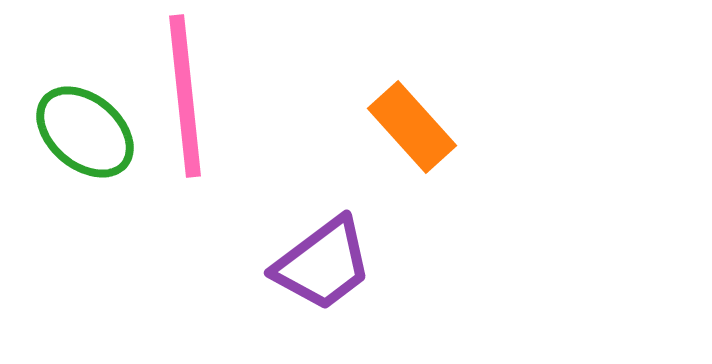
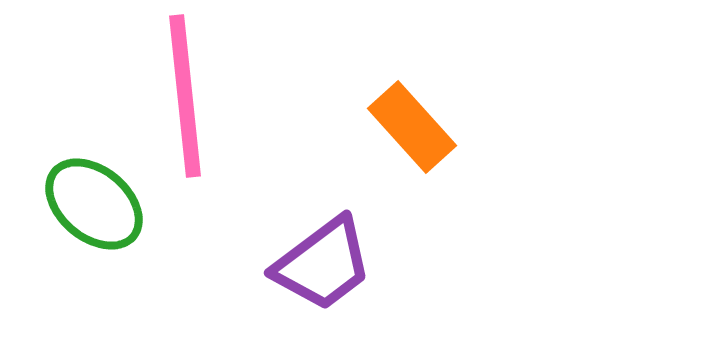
green ellipse: moved 9 px right, 72 px down
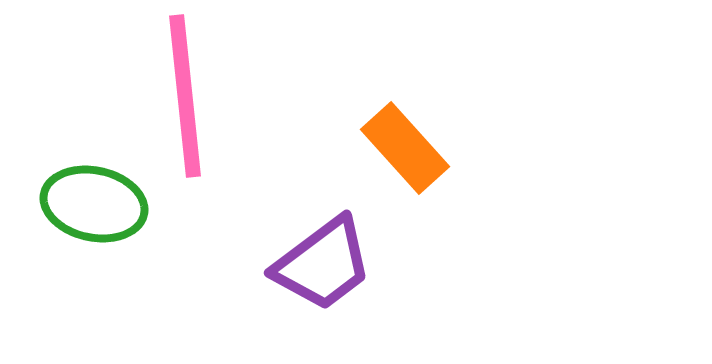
orange rectangle: moved 7 px left, 21 px down
green ellipse: rotated 28 degrees counterclockwise
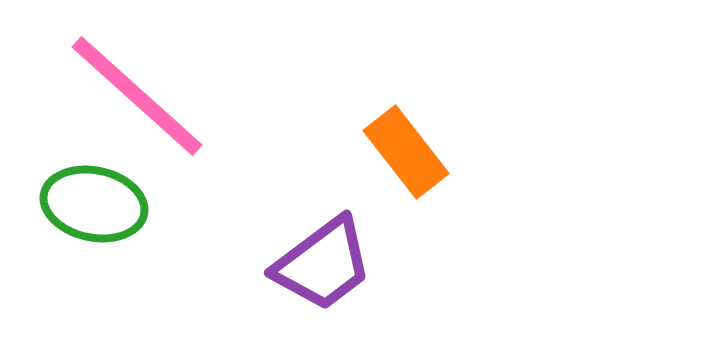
pink line: moved 48 px left; rotated 42 degrees counterclockwise
orange rectangle: moved 1 px right, 4 px down; rotated 4 degrees clockwise
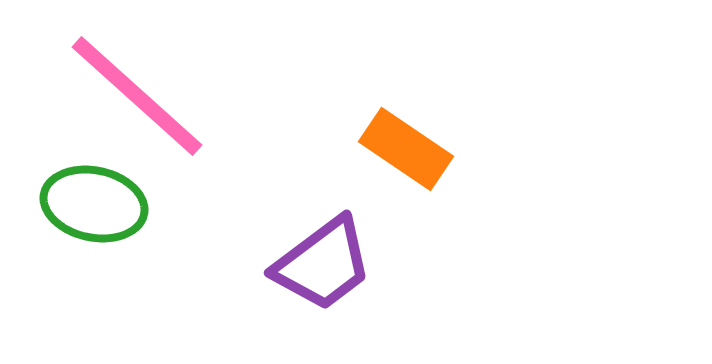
orange rectangle: moved 3 px up; rotated 18 degrees counterclockwise
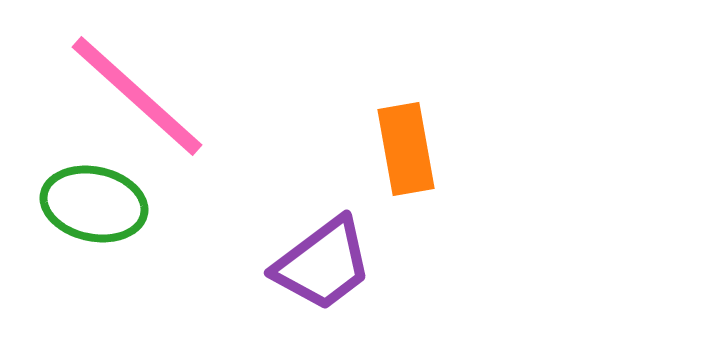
orange rectangle: rotated 46 degrees clockwise
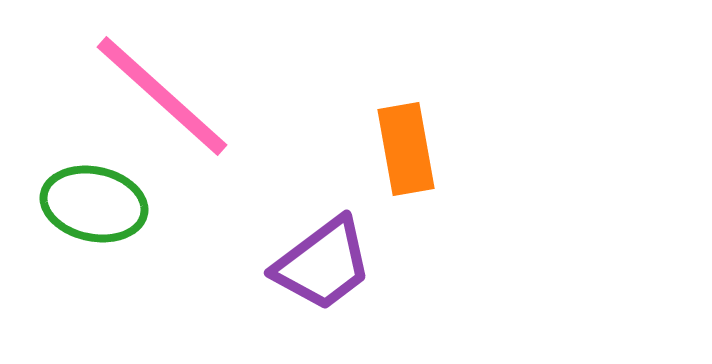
pink line: moved 25 px right
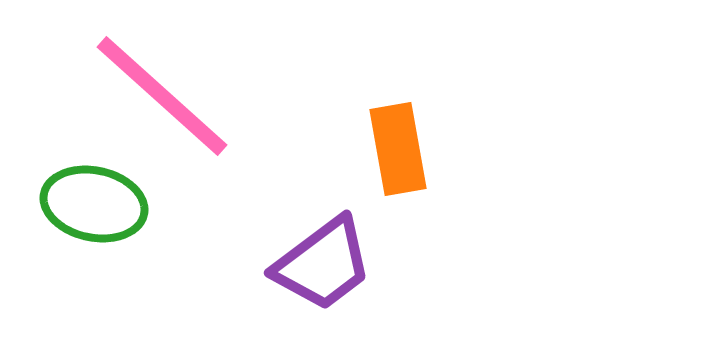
orange rectangle: moved 8 px left
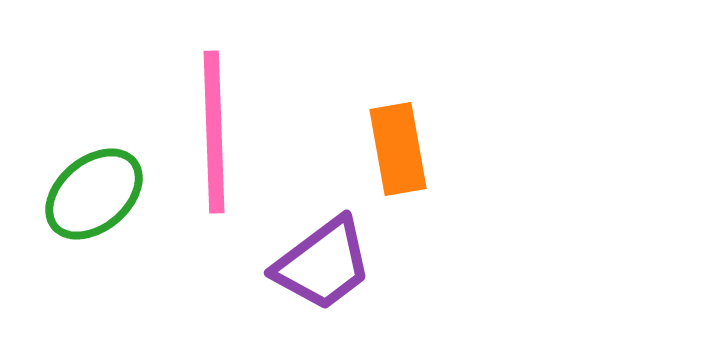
pink line: moved 52 px right, 36 px down; rotated 46 degrees clockwise
green ellipse: moved 10 px up; rotated 52 degrees counterclockwise
